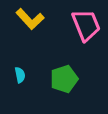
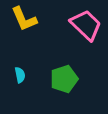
yellow L-shape: moved 6 px left; rotated 20 degrees clockwise
pink trapezoid: rotated 24 degrees counterclockwise
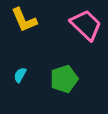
yellow L-shape: moved 1 px down
cyan semicircle: rotated 140 degrees counterclockwise
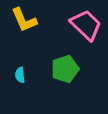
cyan semicircle: rotated 35 degrees counterclockwise
green pentagon: moved 1 px right, 10 px up
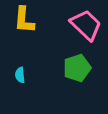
yellow L-shape: rotated 28 degrees clockwise
green pentagon: moved 12 px right, 1 px up
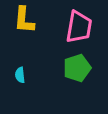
pink trapezoid: moved 7 px left, 2 px down; rotated 56 degrees clockwise
